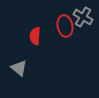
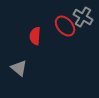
red ellipse: rotated 30 degrees counterclockwise
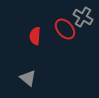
red ellipse: moved 3 px down
gray triangle: moved 9 px right, 10 px down
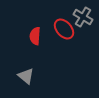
red ellipse: moved 1 px left
gray triangle: moved 2 px left, 2 px up
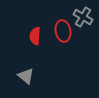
red ellipse: moved 1 px left, 2 px down; rotated 30 degrees clockwise
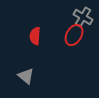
red ellipse: moved 11 px right, 4 px down; rotated 40 degrees clockwise
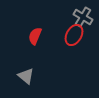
red semicircle: rotated 18 degrees clockwise
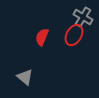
red semicircle: moved 7 px right, 1 px down
gray triangle: moved 1 px left, 1 px down
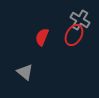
gray cross: moved 3 px left, 3 px down
gray triangle: moved 5 px up
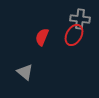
gray cross: moved 1 px up; rotated 24 degrees counterclockwise
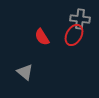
red semicircle: rotated 54 degrees counterclockwise
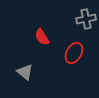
gray cross: moved 6 px right; rotated 18 degrees counterclockwise
red ellipse: moved 18 px down
